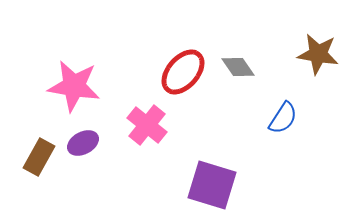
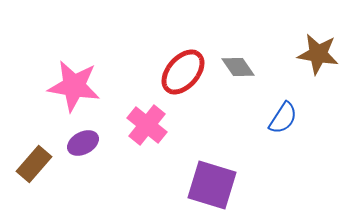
brown rectangle: moved 5 px left, 7 px down; rotated 12 degrees clockwise
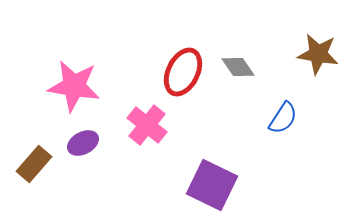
red ellipse: rotated 15 degrees counterclockwise
purple square: rotated 9 degrees clockwise
